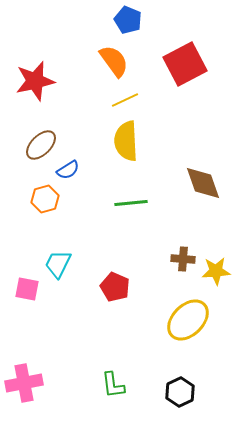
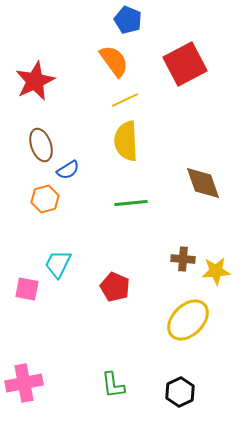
red star: rotated 12 degrees counterclockwise
brown ellipse: rotated 64 degrees counterclockwise
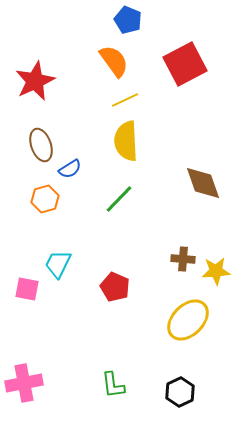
blue semicircle: moved 2 px right, 1 px up
green line: moved 12 px left, 4 px up; rotated 40 degrees counterclockwise
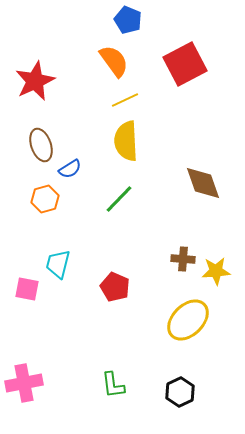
cyan trapezoid: rotated 12 degrees counterclockwise
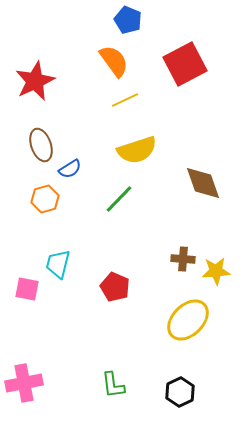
yellow semicircle: moved 11 px right, 9 px down; rotated 105 degrees counterclockwise
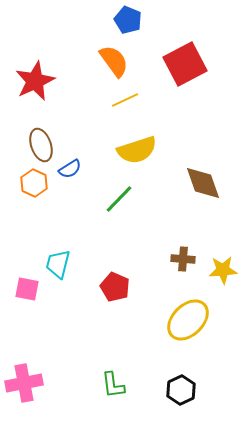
orange hexagon: moved 11 px left, 16 px up; rotated 20 degrees counterclockwise
yellow star: moved 7 px right, 1 px up
black hexagon: moved 1 px right, 2 px up
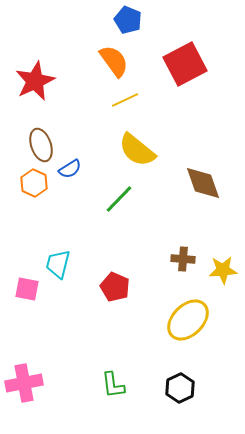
yellow semicircle: rotated 57 degrees clockwise
black hexagon: moved 1 px left, 2 px up
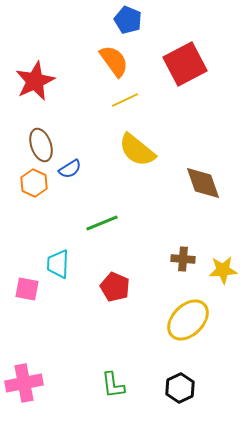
green line: moved 17 px left, 24 px down; rotated 24 degrees clockwise
cyan trapezoid: rotated 12 degrees counterclockwise
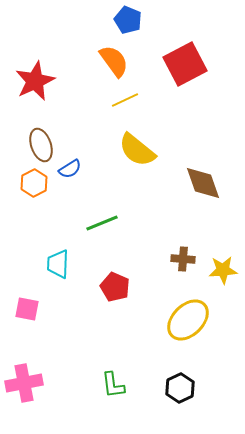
orange hexagon: rotated 8 degrees clockwise
pink square: moved 20 px down
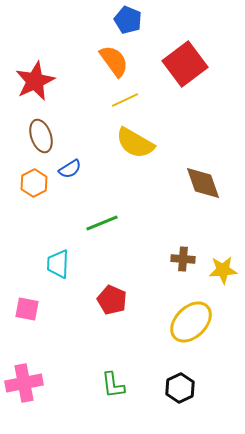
red square: rotated 9 degrees counterclockwise
brown ellipse: moved 9 px up
yellow semicircle: moved 2 px left, 7 px up; rotated 9 degrees counterclockwise
red pentagon: moved 3 px left, 13 px down
yellow ellipse: moved 3 px right, 2 px down
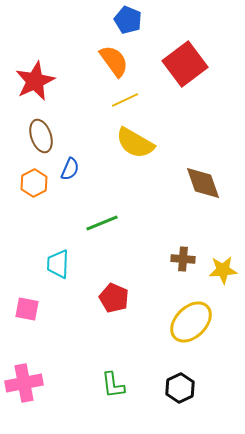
blue semicircle: rotated 35 degrees counterclockwise
red pentagon: moved 2 px right, 2 px up
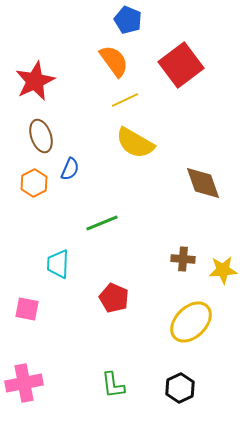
red square: moved 4 px left, 1 px down
